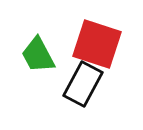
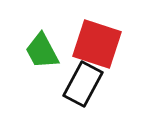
green trapezoid: moved 4 px right, 4 px up
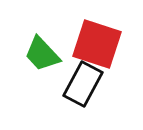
green trapezoid: moved 3 px down; rotated 15 degrees counterclockwise
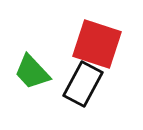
green trapezoid: moved 10 px left, 18 px down
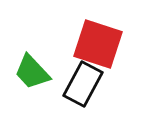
red square: moved 1 px right
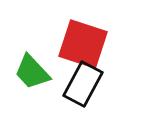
red square: moved 15 px left
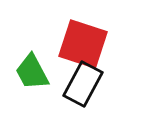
green trapezoid: rotated 15 degrees clockwise
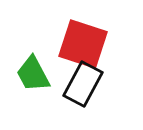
green trapezoid: moved 1 px right, 2 px down
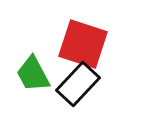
black rectangle: moved 5 px left; rotated 15 degrees clockwise
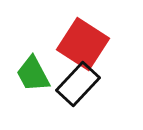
red square: rotated 15 degrees clockwise
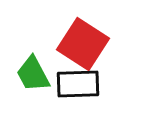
black rectangle: rotated 45 degrees clockwise
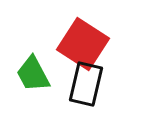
black rectangle: moved 8 px right; rotated 75 degrees counterclockwise
